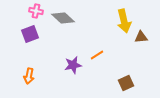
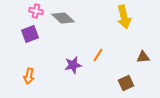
yellow arrow: moved 4 px up
brown triangle: moved 2 px right, 20 px down
orange line: moved 1 px right; rotated 24 degrees counterclockwise
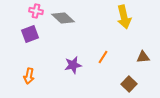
orange line: moved 5 px right, 2 px down
brown square: moved 3 px right, 1 px down; rotated 21 degrees counterclockwise
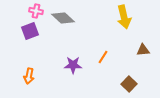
purple square: moved 3 px up
brown triangle: moved 7 px up
purple star: rotated 12 degrees clockwise
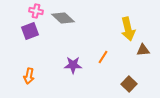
yellow arrow: moved 4 px right, 12 px down
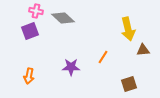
purple star: moved 2 px left, 2 px down
brown square: rotated 28 degrees clockwise
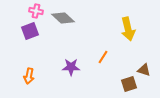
brown triangle: moved 1 px right, 20 px down; rotated 24 degrees clockwise
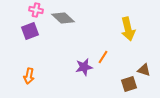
pink cross: moved 1 px up
purple star: moved 13 px right; rotated 12 degrees counterclockwise
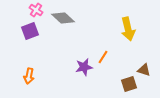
pink cross: rotated 24 degrees clockwise
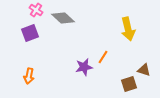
purple square: moved 2 px down
